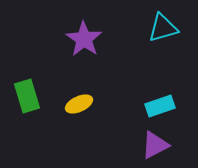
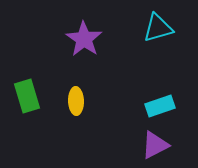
cyan triangle: moved 5 px left
yellow ellipse: moved 3 px left, 3 px up; rotated 68 degrees counterclockwise
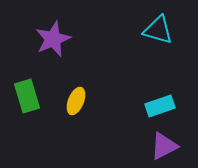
cyan triangle: moved 2 px down; rotated 32 degrees clockwise
purple star: moved 31 px left; rotated 15 degrees clockwise
yellow ellipse: rotated 24 degrees clockwise
purple triangle: moved 9 px right, 1 px down
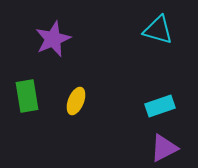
green rectangle: rotated 8 degrees clockwise
purple triangle: moved 2 px down
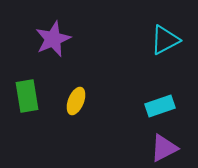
cyan triangle: moved 7 px right, 10 px down; rotated 44 degrees counterclockwise
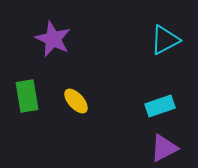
purple star: rotated 24 degrees counterclockwise
yellow ellipse: rotated 64 degrees counterclockwise
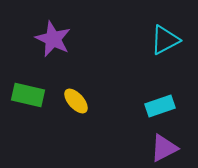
green rectangle: moved 1 px right, 1 px up; rotated 68 degrees counterclockwise
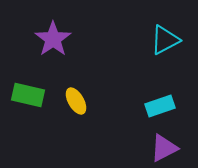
purple star: rotated 12 degrees clockwise
yellow ellipse: rotated 12 degrees clockwise
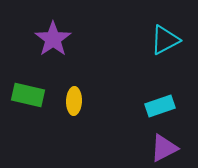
yellow ellipse: moved 2 px left; rotated 32 degrees clockwise
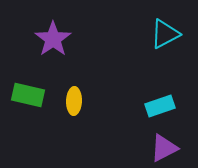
cyan triangle: moved 6 px up
